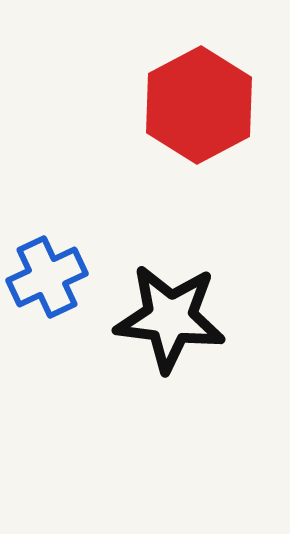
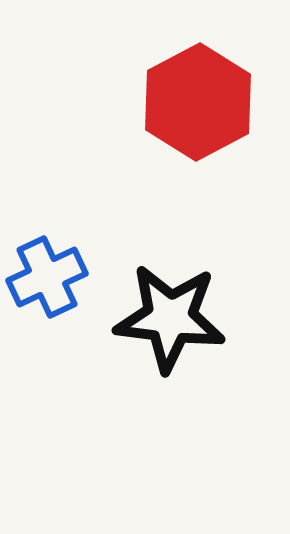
red hexagon: moved 1 px left, 3 px up
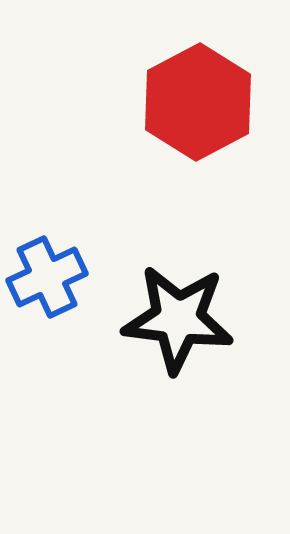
black star: moved 8 px right, 1 px down
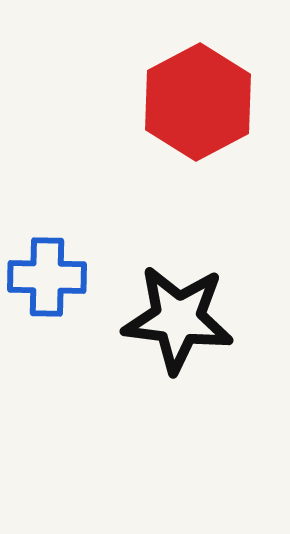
blue cross: rotated 26 degrees clockwise
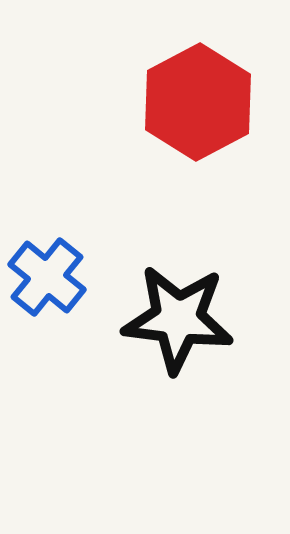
blue cross: rotated 38 degrees clockwise
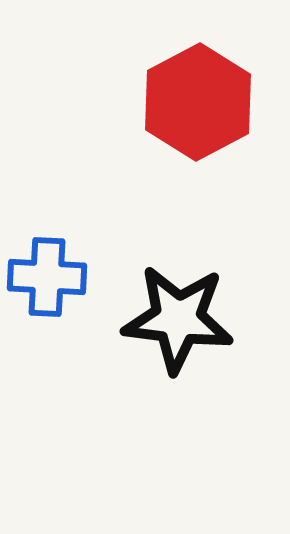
blue cross: rotated 36 degrees counterclockwise
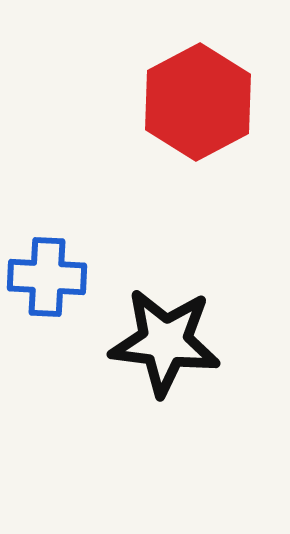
black star: moved 13 px left, 23 px down
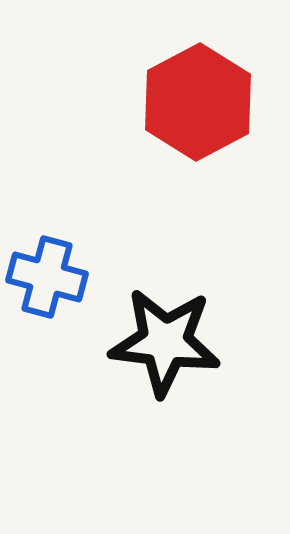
blue cross: rotated 12 degrees clockwise
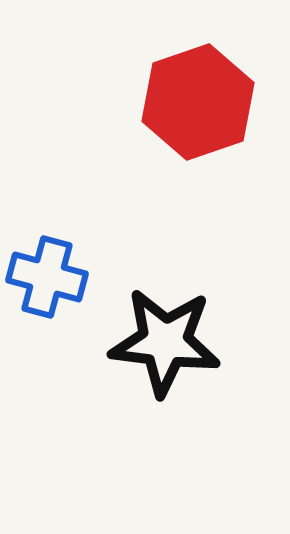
red hexagon: rotated 9 degrees clockwise
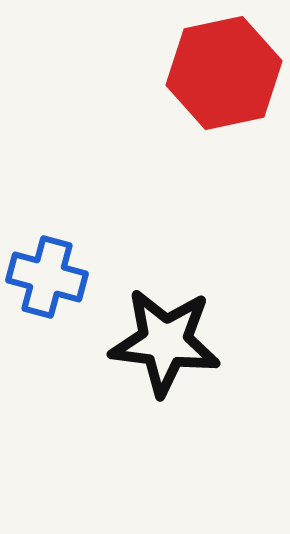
red hexagon: moved 26 px right, 29 px up; rotated 7 degrees clockwise
